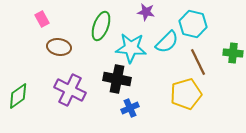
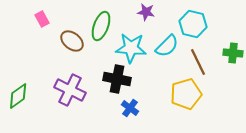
cyan semicircle: moved 4 px down
brown ellipse: moved 13 px right, 6 px up; rotated 30 degrees clockwise
blue cross: rotated 30 degrees counterclockwise
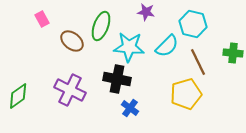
cyan star: moved 2 px left, 1 px up
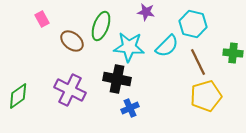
yellow pentagon: moved 20 px right, 2 px down
blue cross: rotated 30 degrees clockwise
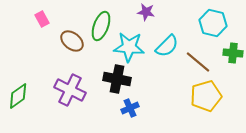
cyan hexagon: moved 20 px right, 1 px up
brown line: rotated 24 degrees counterclockwise
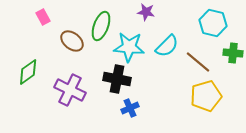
pink rectangle: moved 1 px right, 2 px up
green diamond: moved 10 px right, 24 px up
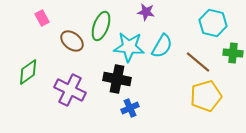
pink rectangle: moved 1 px left, 1 px down
cyan semicircle: moved 5 px left; rotated 15 degrees counterclockwise
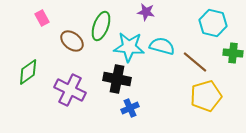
cyan semicircle: rotated 105 degrees counterclockwise
brown line: moved 3 px left
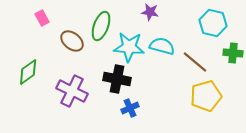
purple star: moved 4 px right
purple cross: moved 2 px right, 1 px down
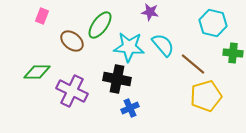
pink rectangle: moved 2 px up; rotated 49 degrees clockwise
green ellipse: moved 1 px left, 1 px up; rotated 16 degrees clockwise
cyan semicircle: moved 1 px right, 1 px up; rotated 35 degrees clockwise
brown line: moved 2 px left, 2 px down
green diamond: moved 9 px right; rotated 36 degrees clockwise
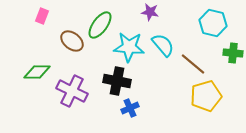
black cross: moved 2 px down
